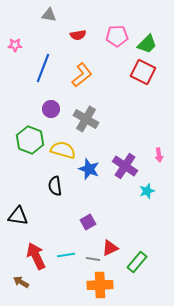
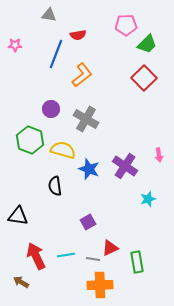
pink pentagon: moved 9 px right, 11 px up
blue line: moved 13 px right, 14 px up
red square: moved 1 px right, 6 px down; rotated 20 degrees clockwise
cyan star: moved 1 px right, 8 px down
green rectangle: rotated 50 degrees counterclockwise
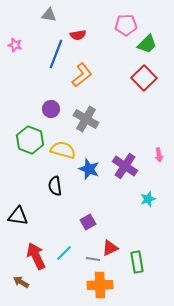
pink star: rotated 16 degrees clockwise
cyan line: moved 2 px left, 2 px up; rotated 36 degrees counterclockwise
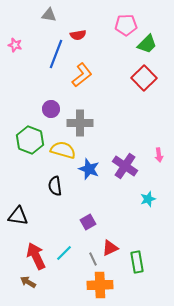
gray cross: moved 6 px left, 4 px down; rotated 30 degrees counterclockwise
gray line: rotated 56 degrees clockwise
brown arrow: moved 7 px right
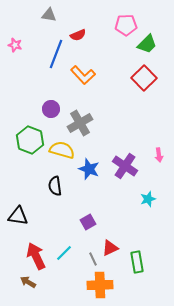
red semicircle: rotated 14 degrees counterclockwise
orange L-shape: moved 1 px right; rotated 85 degrees clockwise
gray cross: rotated 30 degrees counterclockwise
yellow semicircle: moved 1 px left
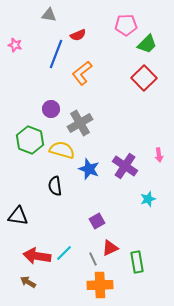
orange L-shape: moved 1 px left, 2 px up; rotated 95 degrees clockwise
purple square: moved 9 px right, 1 px up
red arrow: moved 1 px right; rotated 56 degrees counterclockwise
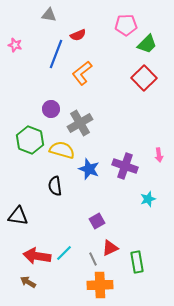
purple cross: rotated 15 degrees counterclockwise
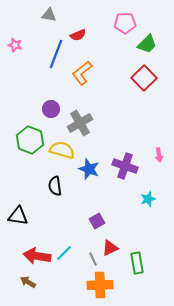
pink pentagon: moved 1 px left, 2 px up
green rectangle: moved 1 px down
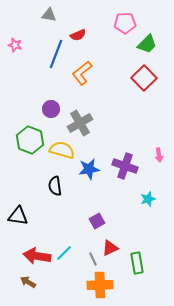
blue star: rotated 30 degrees counterclockwise
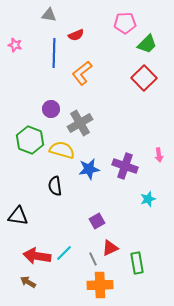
red semicircle: moved 2 px left
blue line: moved 2 px left, 1 px up; rotated 20 degrees counterclockwise
